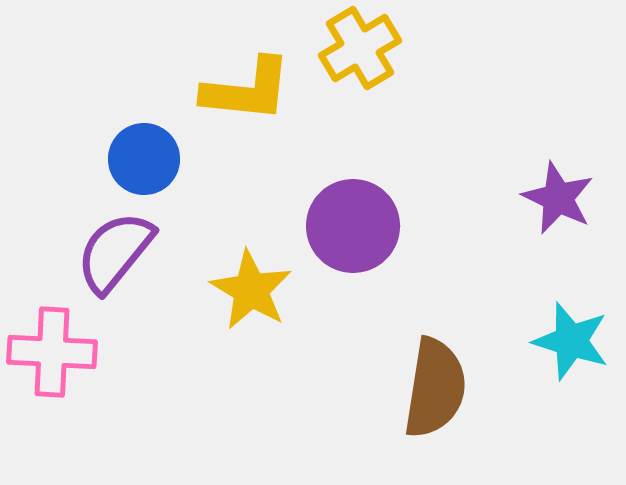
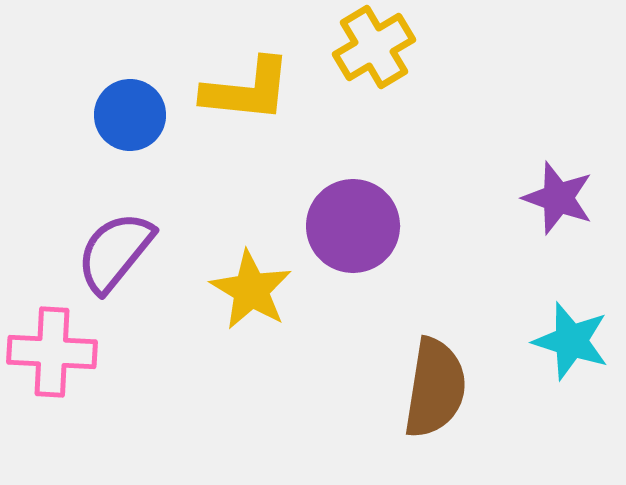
yellow cross: moved 14 px right, 1 px up
blue circle: moved 14 px left, 44 px up
purple star: rotated 6 degrees counterclockwise
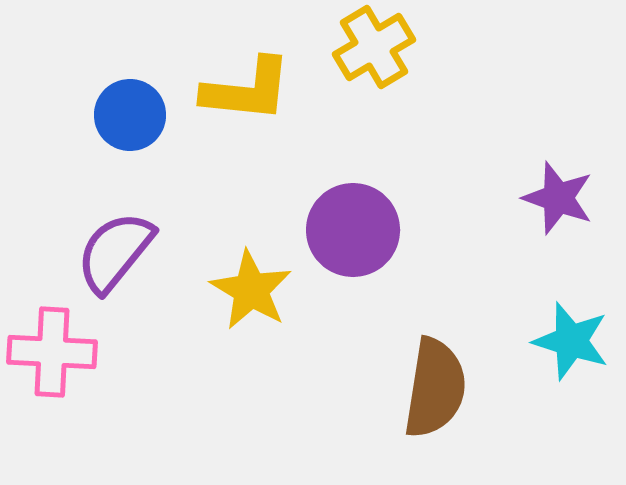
purple circle: moved 4 px down
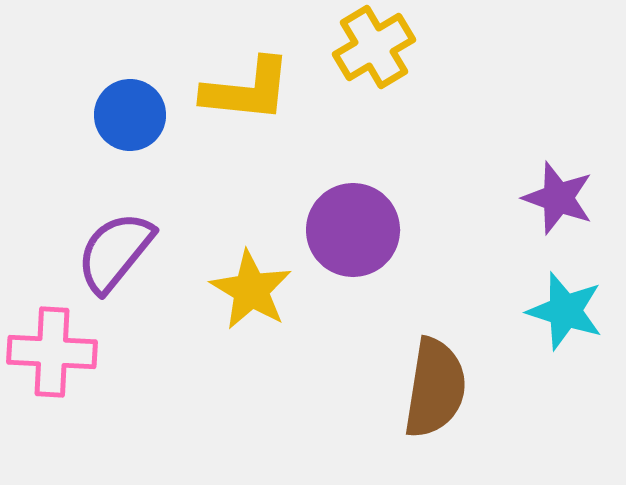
cyan star: moved 6 px left, 30 px up
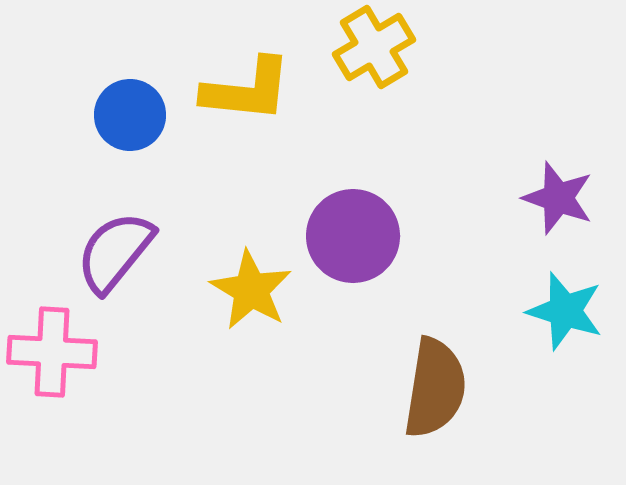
purple circle: moved 6 px down
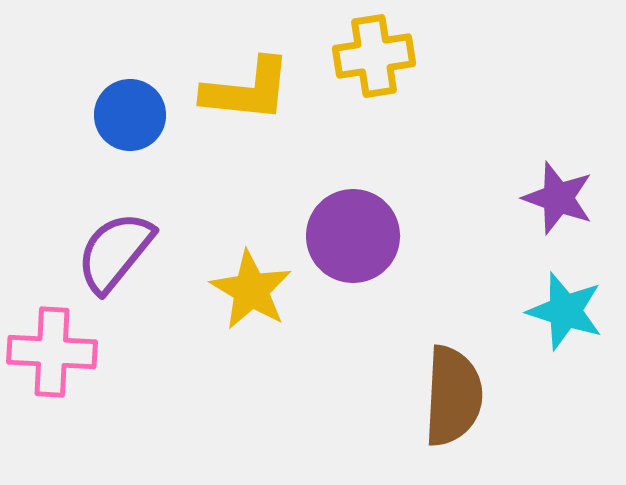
yellow cross: moved 9 px down; rotated 22 degrees clockwise
brown semicircle: moved 18 px right, 8 px down; rotated 6 degrees counterclockwise
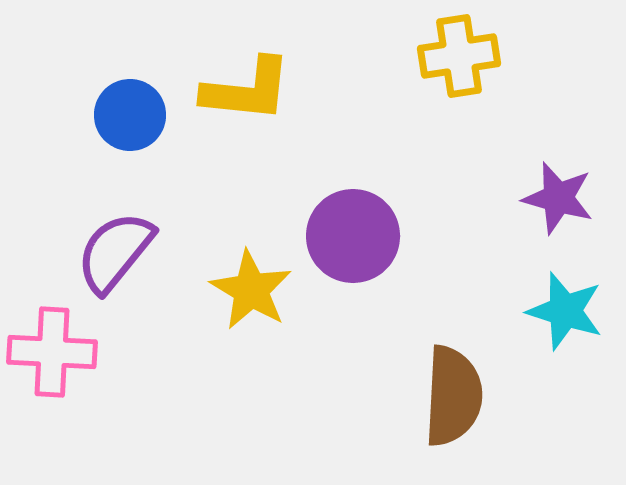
yellow cross: moved 85 px right
purple star: rotated 4 degrees counterclockwise
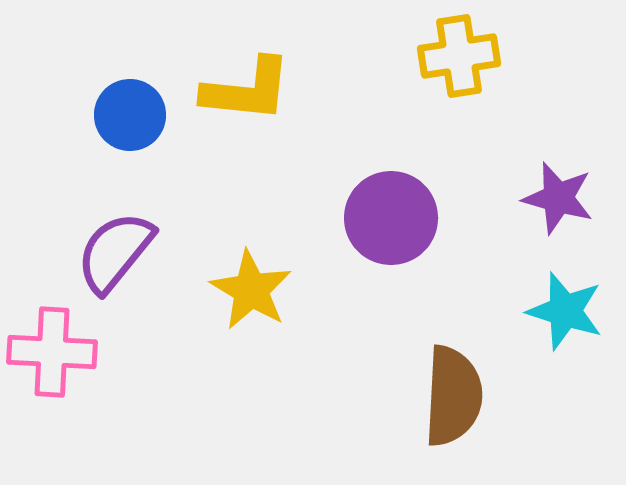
purple circle: moved 38 px right, 18 px up
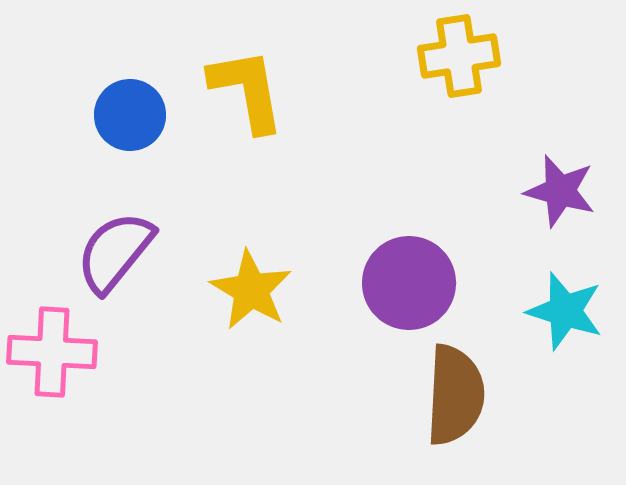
yellow L-shape: rotated 106 degrees counterclockwise
purple star: moved 2 px right, 7 px up
purple circle: moved 18 px right, 65 px down
brown semicircle: moved 2 px right, 1 px up
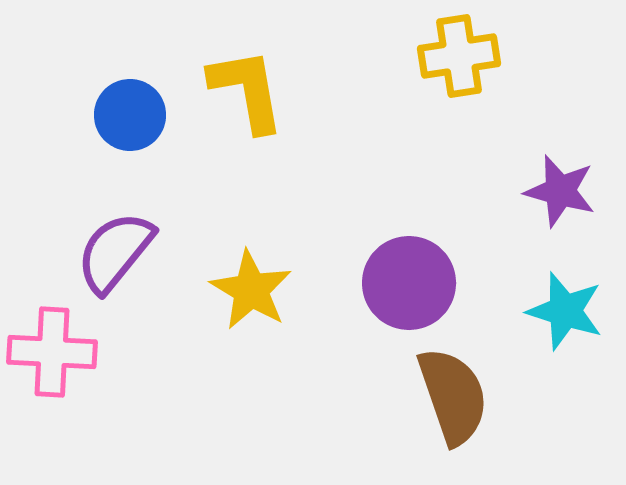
brown semicircle: moved 2 px left, 1 px down; rotated 22 degrees counterclockwise
